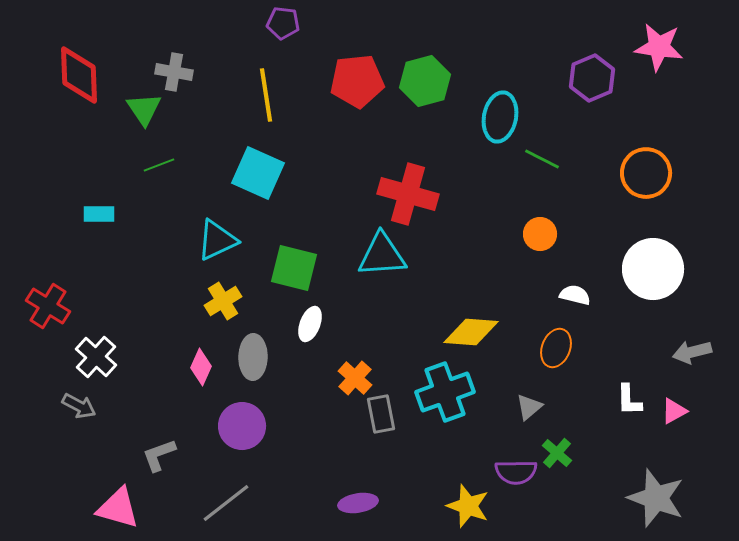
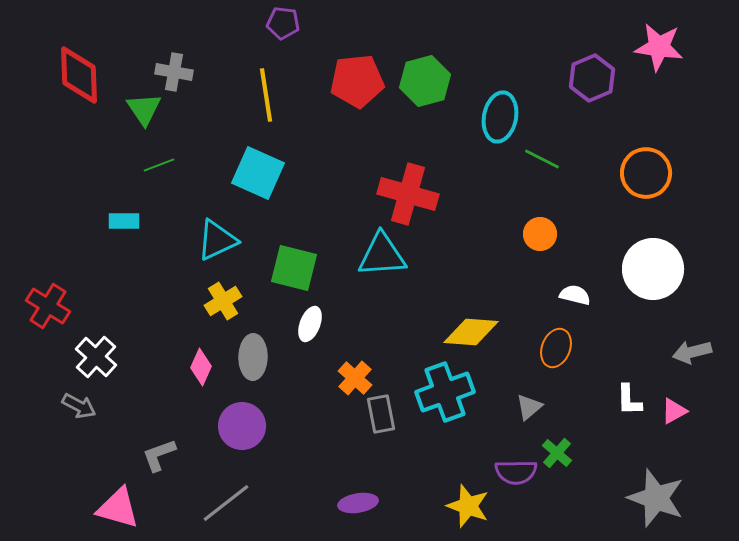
cyan rectangle at (99, 214): moved 25 px right, 7 px down
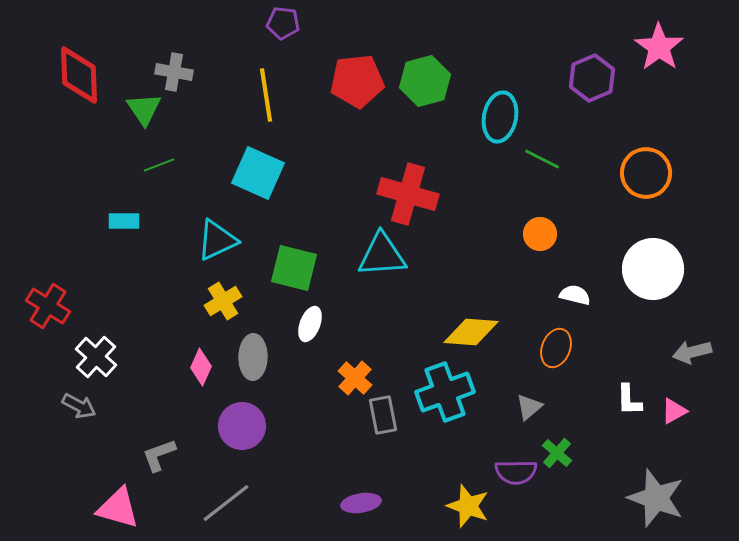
pink star at (659, 47): rotated 27 degrees clockwise
gray rectangle at (381, 414): moved 2 px right, 1 px down
purple ellipse at (358, 503): moved 3 px right
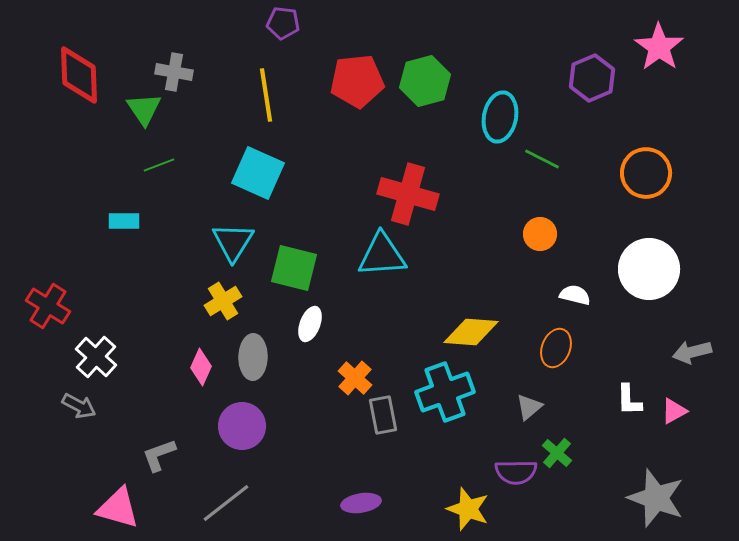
cyan triangle at (217, 240): moved 16 px right, 2 px down; rotated 33 degrees counterclockwise
white circle at (653, 269): moved 4 px left
yellow star at (468, 506): moved 3 px down
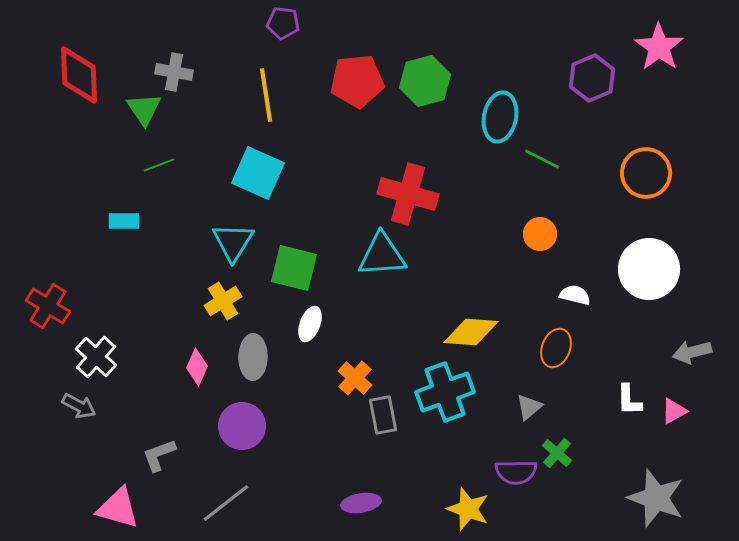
pink diamond at (201, 367): moved 4 px left
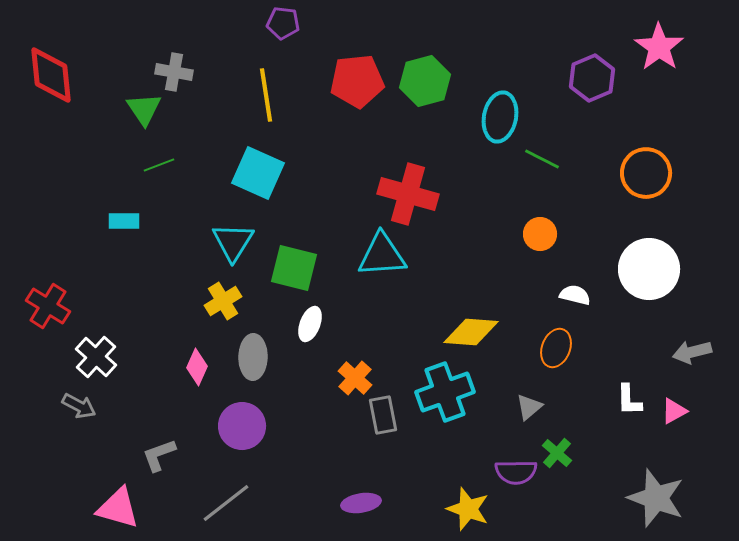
red diamond at (79, 75): moved 28 px left; rotated 4 degrees counterclockwise
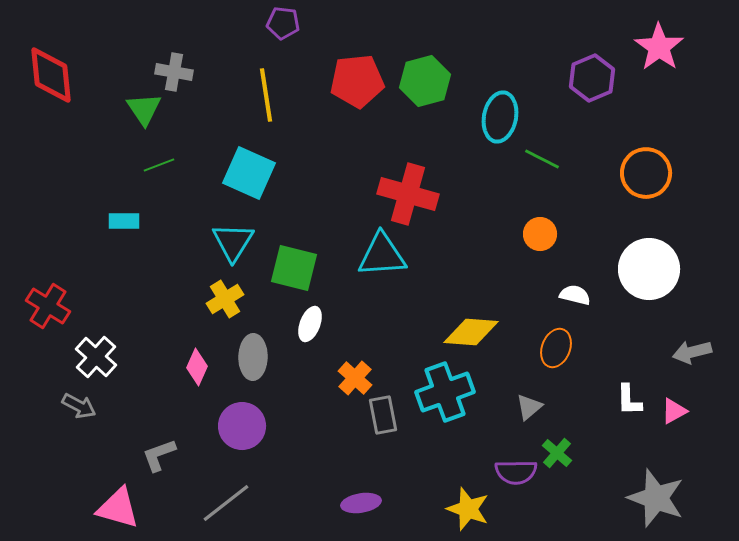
cyan square at (258, 173): moved 9 px left
yellow cross at (223, 301): moved 2 px right, 2 px up
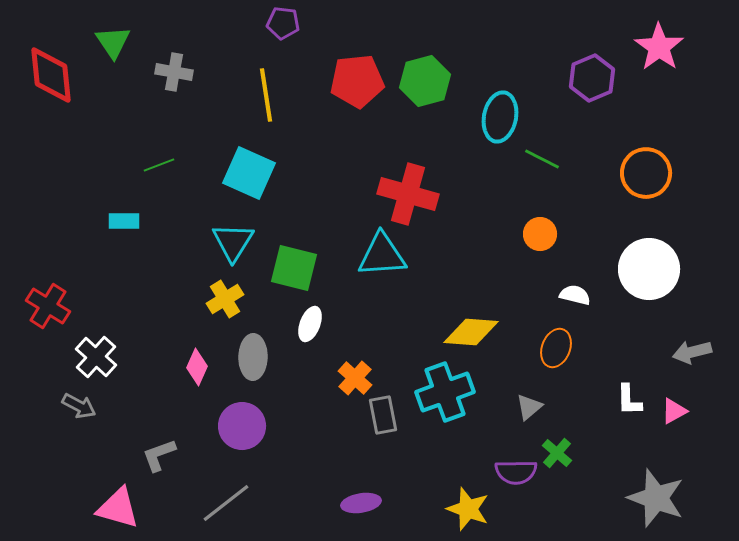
green triangle at (144, 109): moved 31 px left, 67 px up
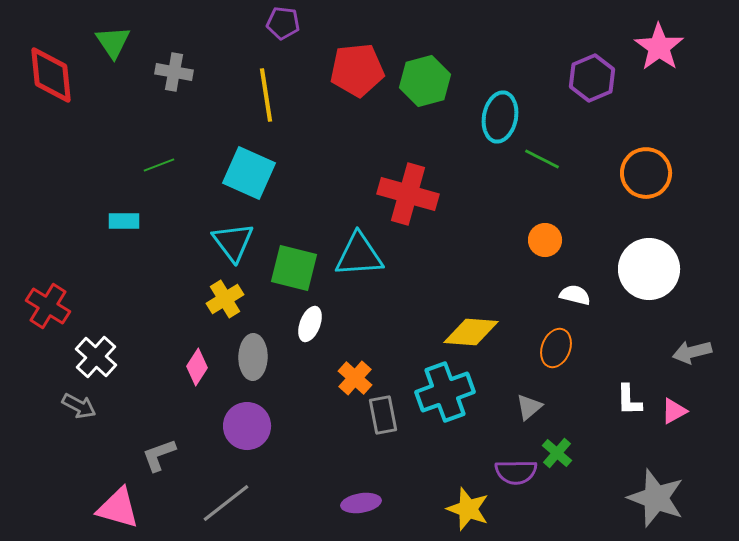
red pentagon at (357, 81): moved 11 px up
orange circle at (540, 234): moved 5 px right, 6 px down
cyan triangle at (233, 242): rotated 9 degrees counterclockwise
cyan triangle at (382, 255): moved 23 px left
pink diamond at (197, 367): rotated 9 degrees clockwise
purple circle at (242, 426): moved 5 px right
